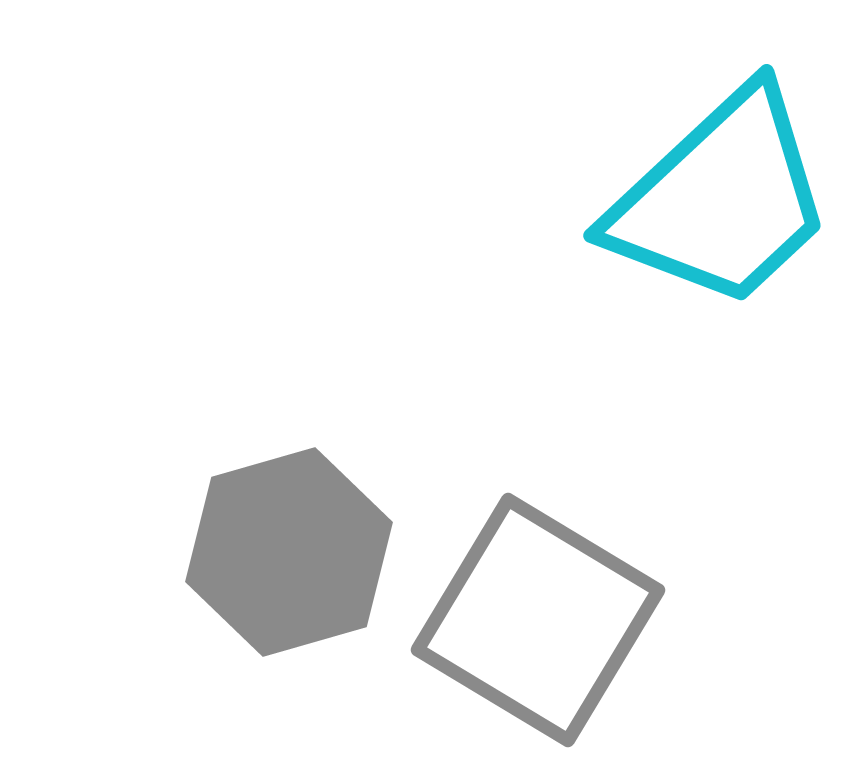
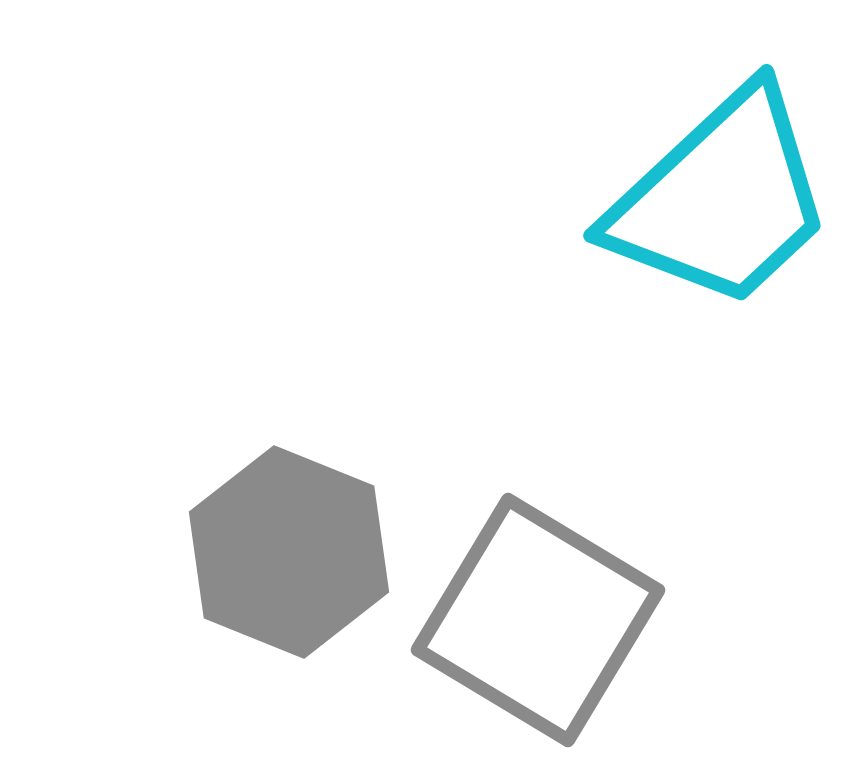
gray hexagon: rotated 22 degrees counterclockwise
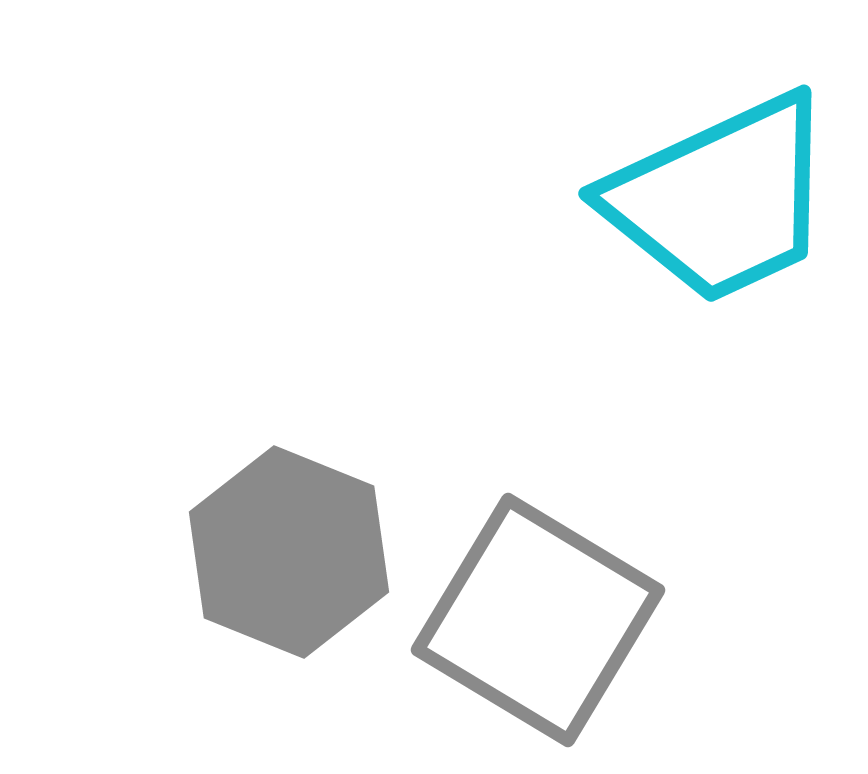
cyan trapezoid: rotated 18 degrees clockwise
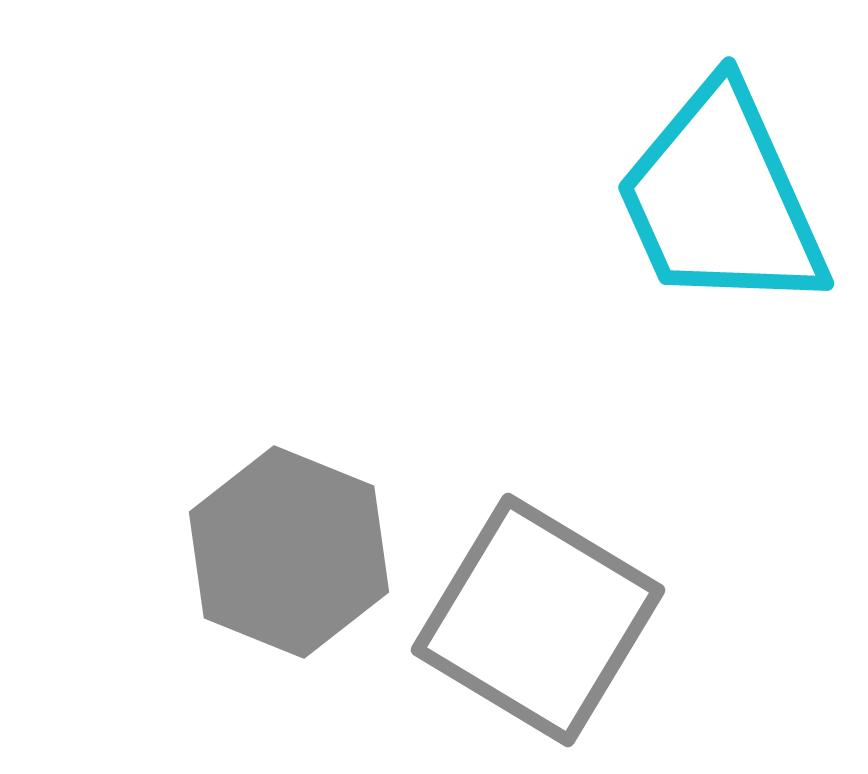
cyan trapezoid: rotated 91 degrees clockwise
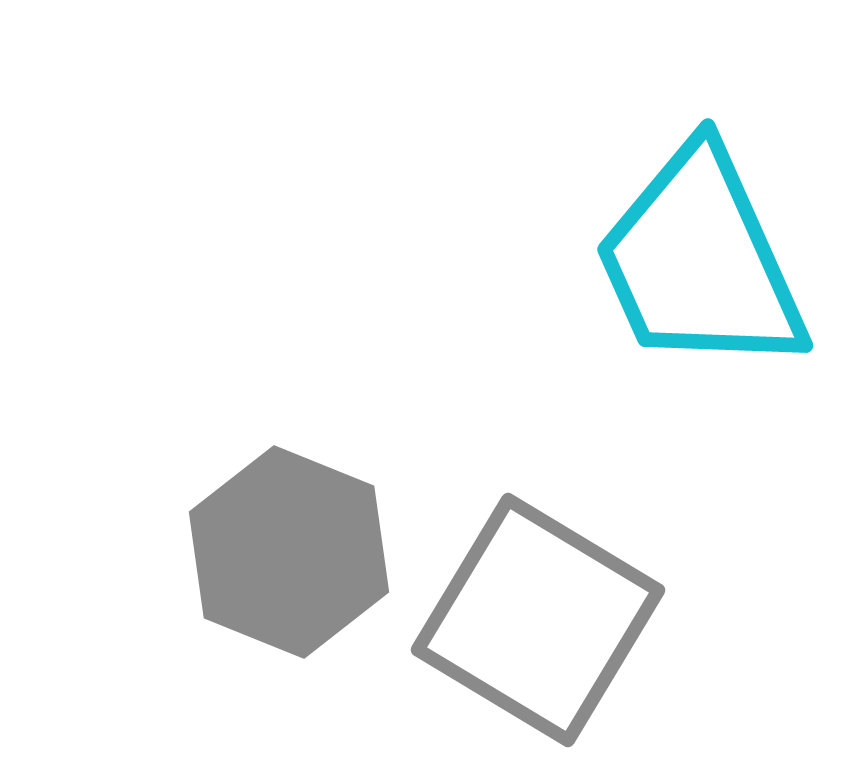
cyan trapezoid: moved 21 px left, 62 px down
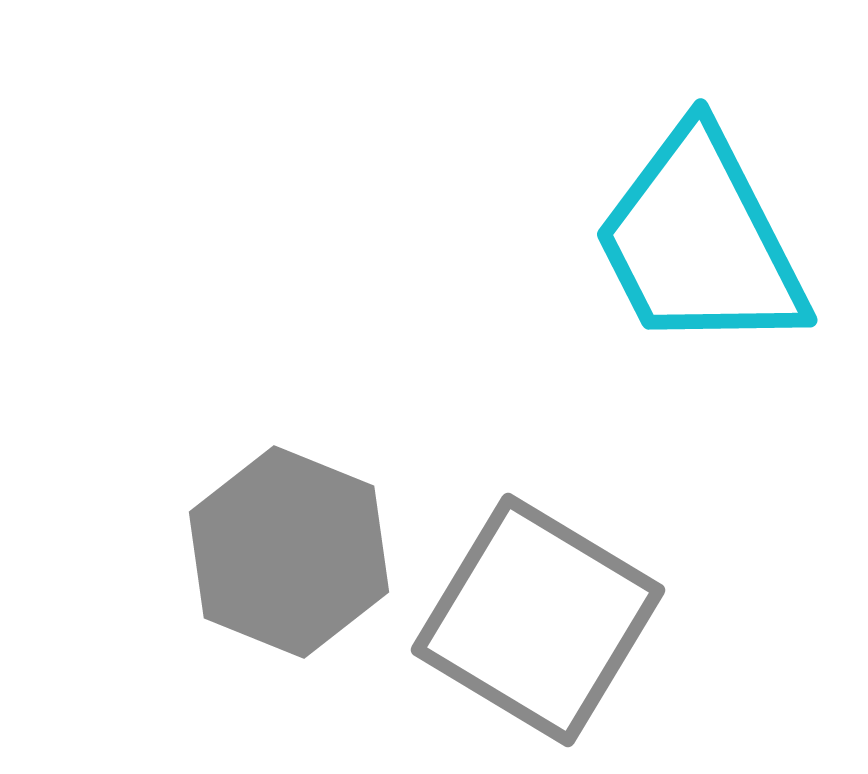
cyan trapezoid: moved 20 px up; rotated 3 degrees counterclockwise
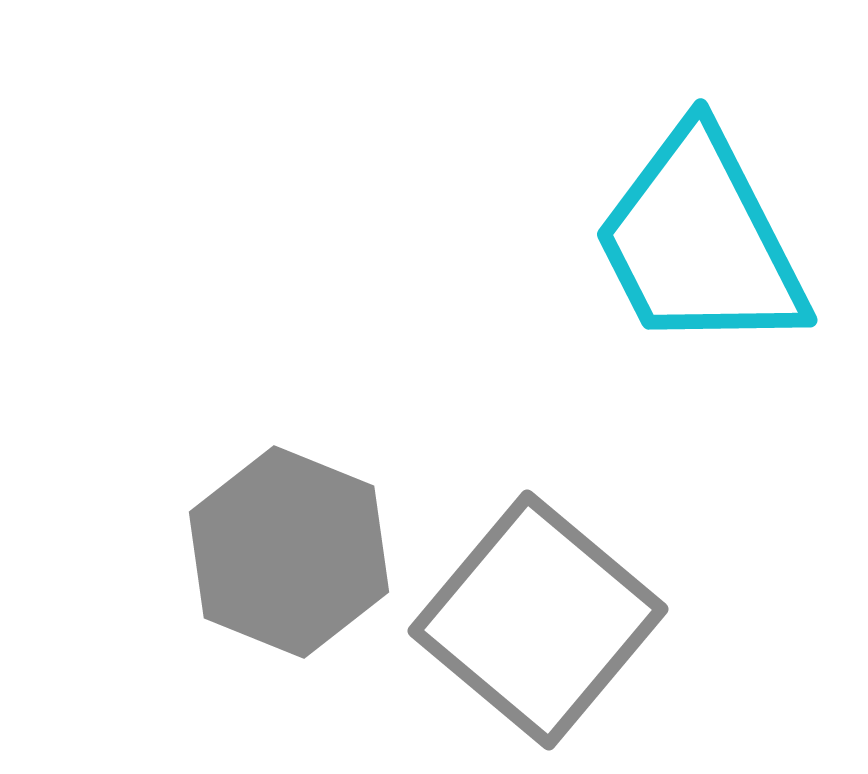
gray square: rotated 9 degrees clockwise
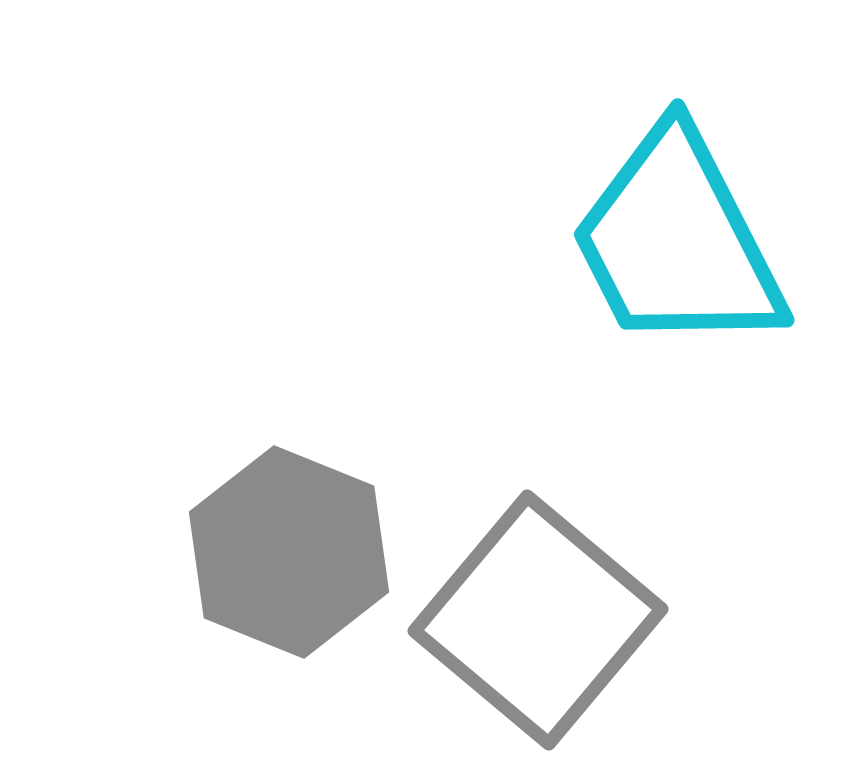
cyan trapezoid: moved 23 px left
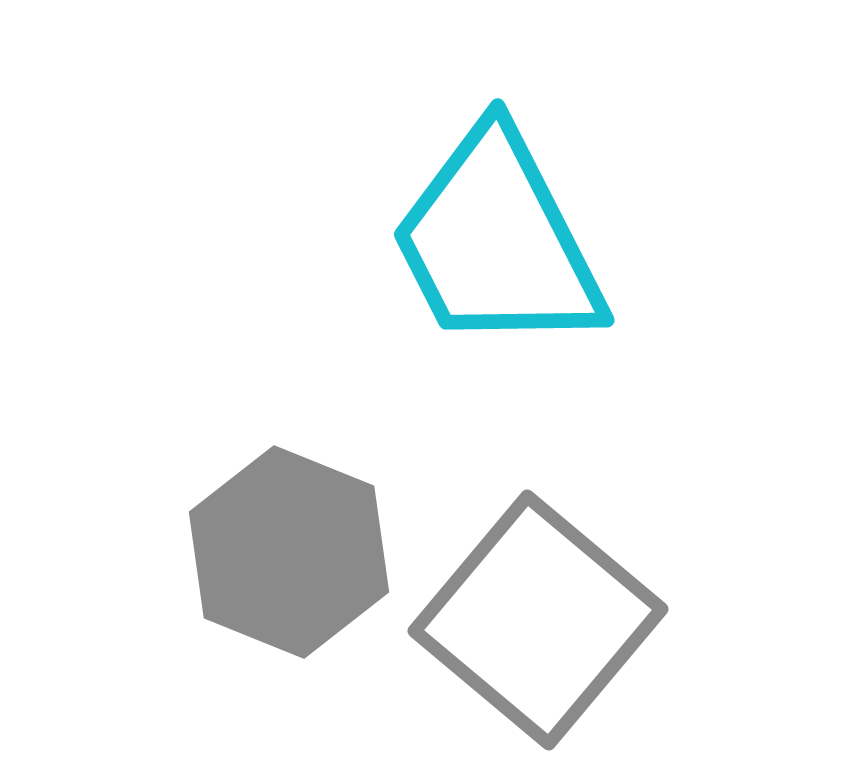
cyan trapezoid: moved 180 px left
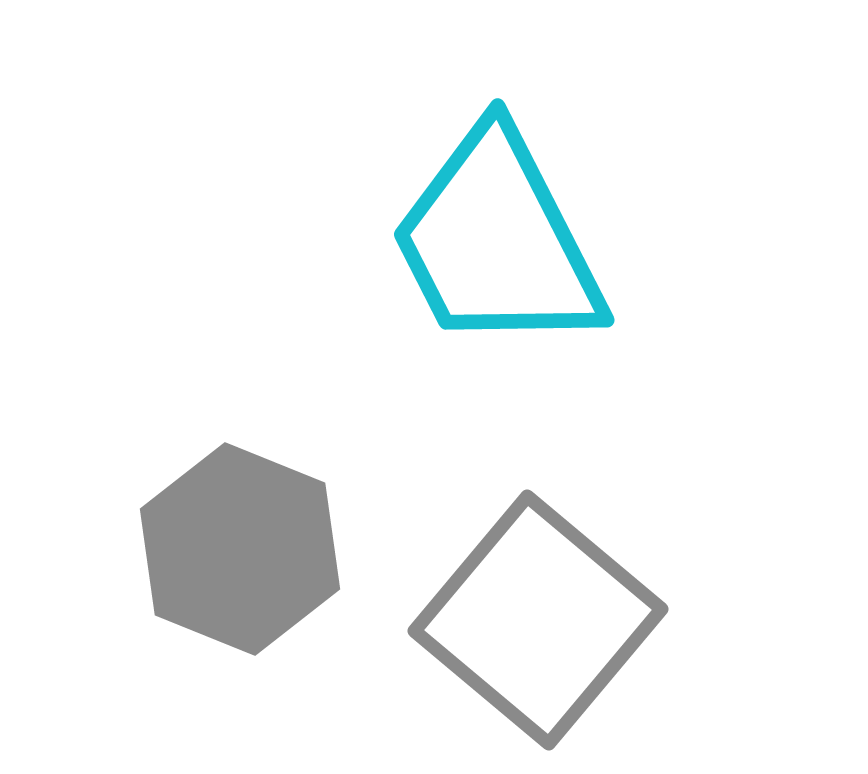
gray hexagon: moved 49 px left, 3 px up
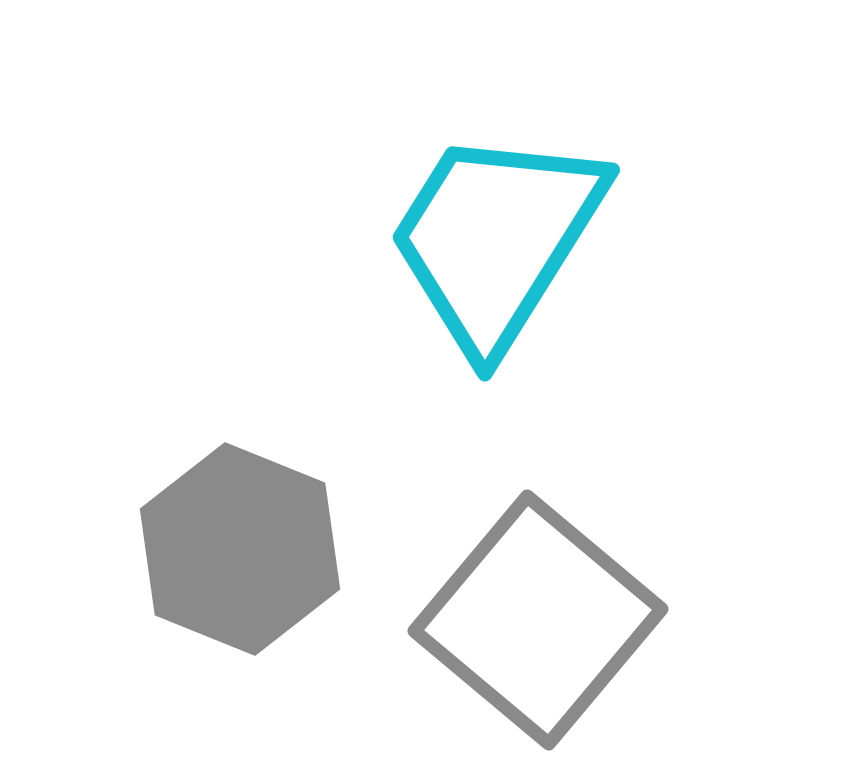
cyan trapezoid: moved 1 px left, 2 px up; rotated 59 degrees clockwise
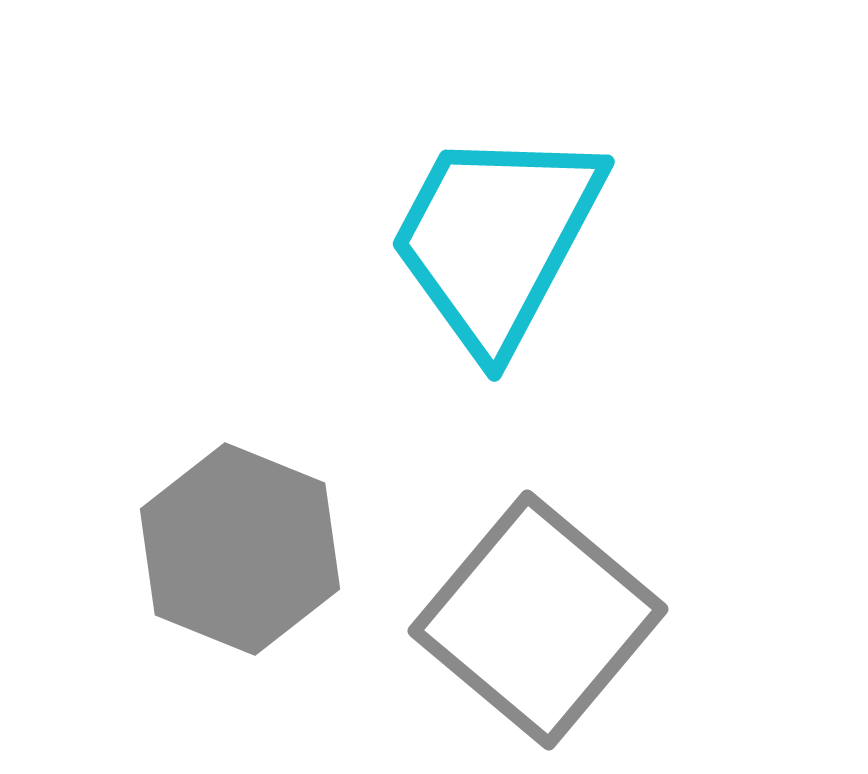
cyan trapezoid: rotated 4 degrees counterclockwise
